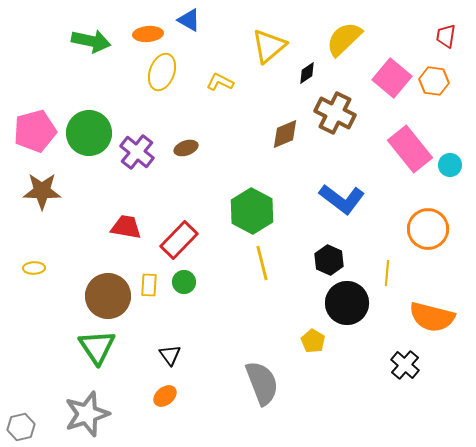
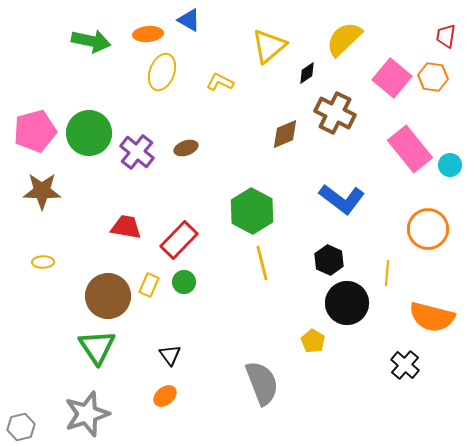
orange hexagon at (434, 81): moved 1 px left, 4 px up
yellow ellipse at (34, 268): moved 9 px right, 6 px up
yellow rectangle at (149, 285): rotated 20 degrees clockwise
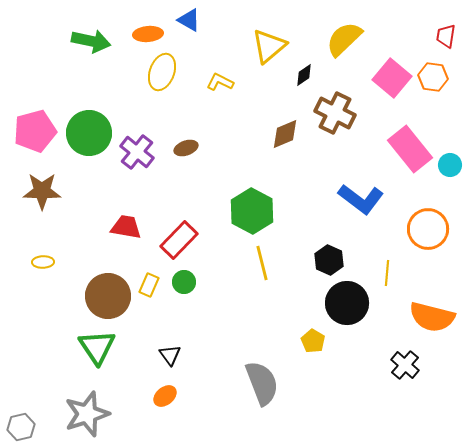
black diamond at (307, 73): moved 3 px left, 2 px down
blue L-shape at (342, 199): moved 19 px right
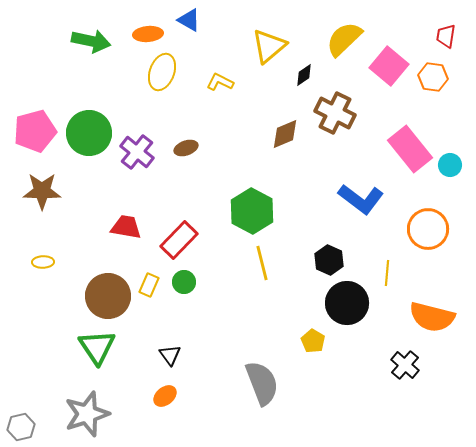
pink square at (392, 78): moved 3 px left, 12 px up
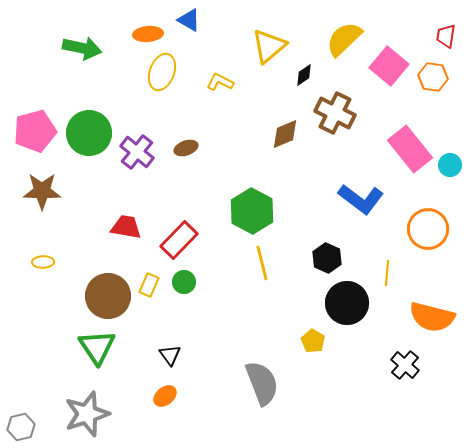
green arrow at (91, 41): moved 9 px left, 7 px down
black hexagon at (329, 260): moved 2 px left, 2 px up
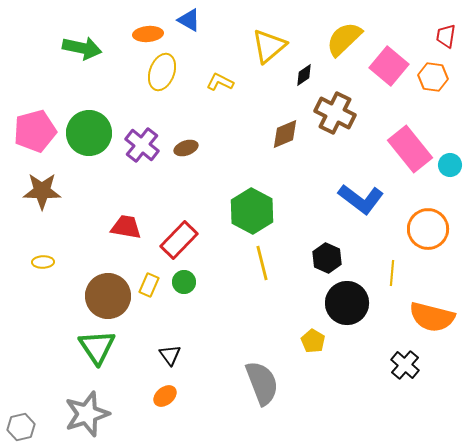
purple cross at (137, 152): moved 5 px right, 7 px up
yellow line at (387, 273): moved 5 px right
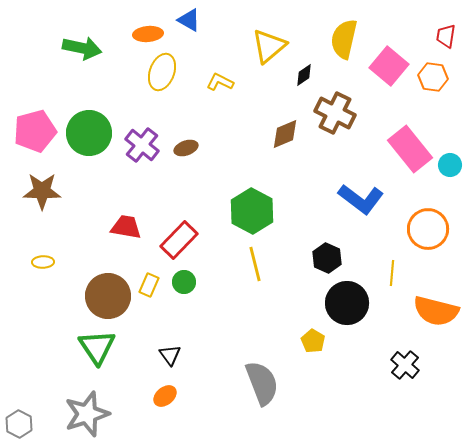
yellow semicircle at (344, 39): rotated 33 degrees counterclockwise
yellow line at (262, 263): moved 7 px left, 1 px down
orange semicircle at (432, 317): moved 4 px right, 6 px up
gray hexagon at (21, 427): moved 2 px left, 3 px up; rotated 20 degrees counterclockwise
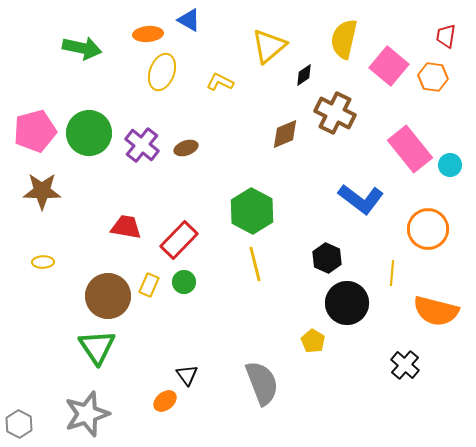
black triangle at (170, 355): moved 17 px right, 20 px down
orange ellipse at (165, 396): moved 5 px down
